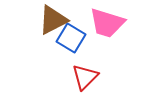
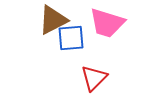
blue square: rotated 36 degrees counterclockwise
red triangle: moved 9 px right, 1 px down
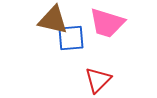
brown triangle: rotated 40 degrees clockwise
red triangle: moved 4 px right, 2 px down
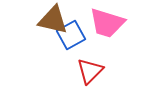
blue square: moved 3 px up; rotated 24 degrees counterclockwise
red triangle: moved 8 px left, 9 px up
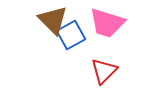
brown triangle: rotated 32 degrees clockwise
red triangle: moved 14 px right
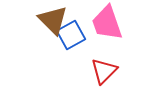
pink trapezoid: rotated 54 degrees clockwise
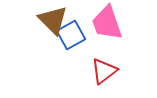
red triangle: rotated 8 degrees clockwise
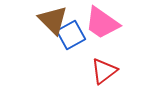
pink trapezoid: moved 5 px left; rotated 36 degrees counterclockwise
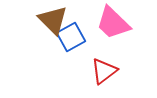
pink trapezoid: moved 11 px right; rotated 9 degrees clockwise
blue square: moved 2 px down
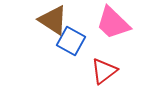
brown triangle: rotated 12 degrees counterclockwise
blue square: moved 4 px down; rotated 32 degrees counterclockwise
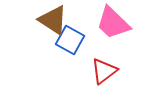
blue square: moved 1 px left, 1 px up
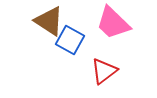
brown triangle: moved 4 px left, 1 px down
